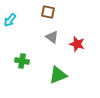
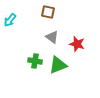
green cross: moved 13 px right
green triangle: moved 10 px up
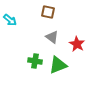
cyan arrow: rotated 88 degrees counterclockwise
red star: rotated 14 degrees clockwise
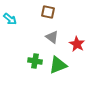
cyan arrow: moved 1 px up
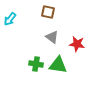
cyan arrow: rotated 88 degrees clockwise
red star: rotated 21 degrees counterclockwise
green cross: moved 1 px right, 3 px down
green triangle: rotated 30 degrees clockwise
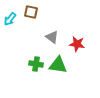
brown square: moved 17 px left
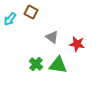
brown square: rotated 16 degrees clockwise
green cross: rotated 32 degrees clockwise
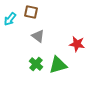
brown square: rotated 16 degrees counterclockwise
gray triangle: moved 14 px left, 1 px up
green triangle: rotated 24 degrees counterclockwise
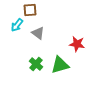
brown square: moved 1 px left, 2 px up; rotated 16 degrees counterclockwise
cyan arrow: moved 7 px right, 6 px down
gray triangle: moved 3 px up
green triangle: moved 2 px right
